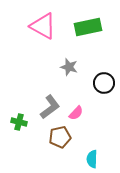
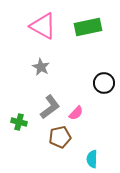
gray star: moved 28 px left; rotated 12 degrees clockwise
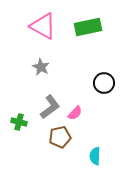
pink semicircle: moved 1 px left
cyan semicircle: moved 3 px right, 3 px up
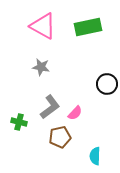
gray star: rotated 18 degrees counterclockwise
black circle: moved 3 px right, 1 px down
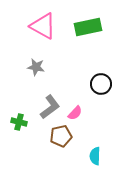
gray star: moved 5 px left
black circle: moved 6 px left
brown pentagon: moved 1 px right, 1 px up
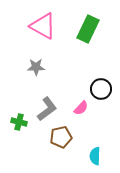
green rectangle: moved 2 px down; rotated 52 degrees counterclockwise
gray star: rotated 12 degrees counterclockwise
black circle: moved 5 px down
gray L-shape: moved 3 px left, 2 px down
pink semicircle: moved 6 px right, 5 px up
brown pentagon: moved 1 px down
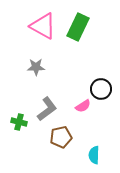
green rectangle: moved 10 px left, 2 px up
pink semicircle: moved 2 px right, 2 px up; rotated 14 degrees clockwise
cyan semicircle: moved 1 px left, 1 px up
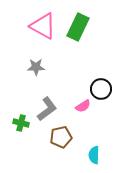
green cross: moved 2 px right, 1 px down
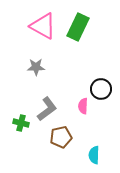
pink semicircle: rotated 126 degrees clockwise
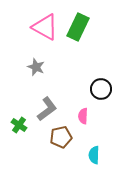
pink triangle: moved 2 px right, 1 px down
gray star: rotated 24 degrees clockwise
pink semicircle: moved 10 px down
green cross: moved 2 px left, 2 px down; rotated 21 degrees clockwise
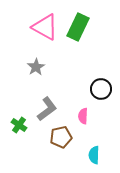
gray star: rotated 18 degrees clockwise
